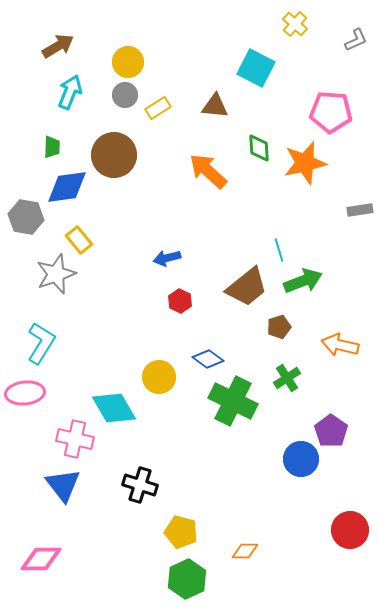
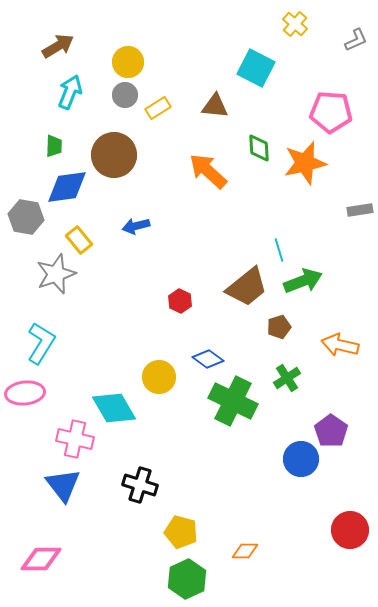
green trapezoid at (52, 147): moved 2 px right, 1 px up
blue arrow at (167, 258): moved 31 px left, 32 px up
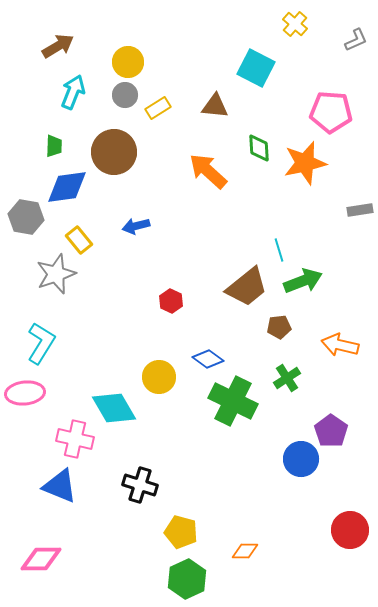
cyan arrow at (70, 92): moved 3 px right
brown circle at (114, 155): moved 3 px up
red hexagon at (180, 301): moved 9 px left
brown pentagon at (279, 327): rotated 10 degrees clockwise
blue triangle at (63, 485): moved 3 px left, 1 px down; rotated 30 degrees counterclockwise
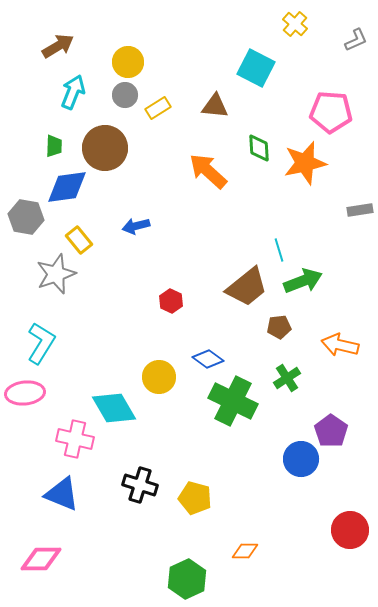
brown circle at (114, 152): moved 9 px left, 4 px up
blue triangle at (60, 486): moved 2 px right, 8 px down
yellow pentagon at (181, 532): moved 14 px right, 34 px up
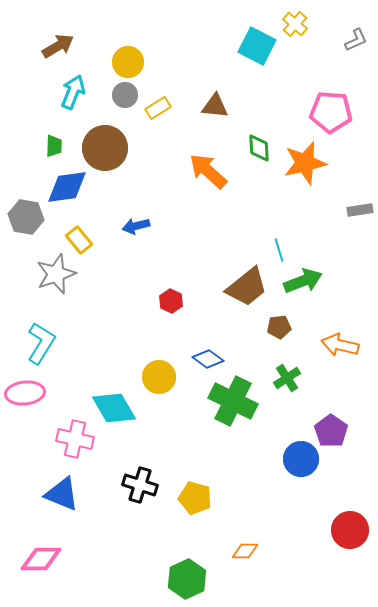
cyan square at (256, 68): moved 1 px right, 22 px up
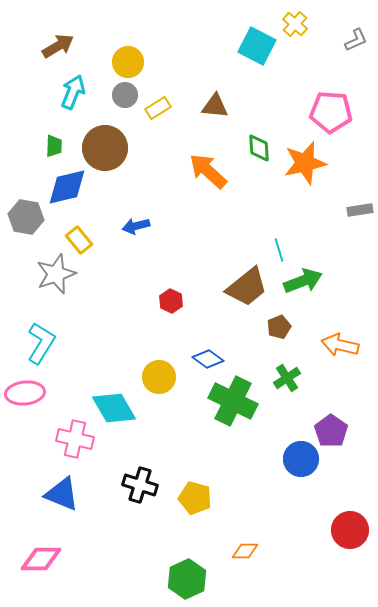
blue diamond at (67, 187): rotated 6 degrees counterclockwise
brown pentagon at (279, 327): rotated 15 degrees counterclockwise
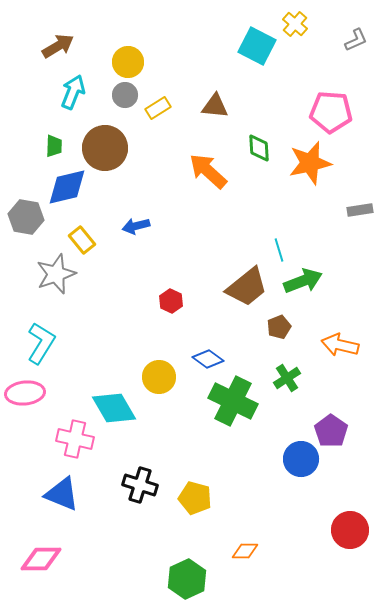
orange star at (305, 163): moved 5 px right
yellow rectangle at (79, 240): moved 3 px right
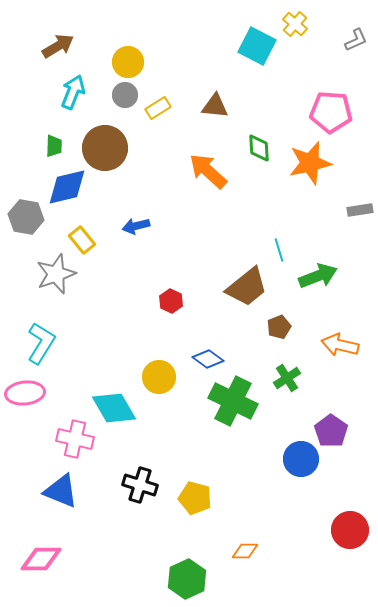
green arrow at (303, 281): moved 15 px right, 5 px up
blue triangle at (62, 494): moved 1 px left, 3 px up
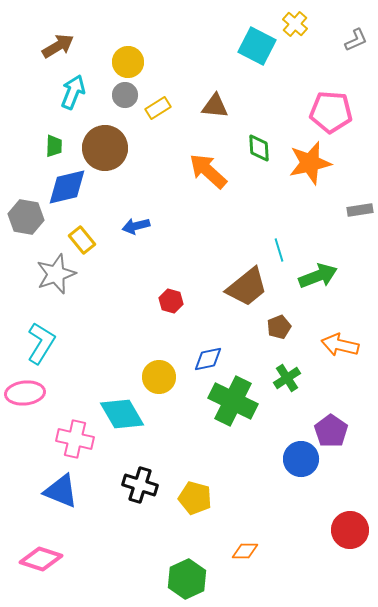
red hexagon at (171, 301): rotated 10 degrees counterclockwise
blue diamond at (208, 359): rotated 48 degrees counterclockwise
cyan diamond at (114, 408): moved 8 px right, 6 px down
pink diamond at (41, 559): rotated 18 degrees clockwise
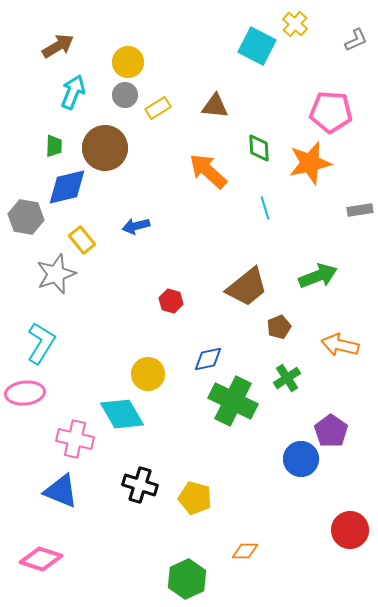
cyan line at (279, 250): moved 14 px left, 42 px up
yellow circle at (159, 377): moved 11 px left, 3 px up
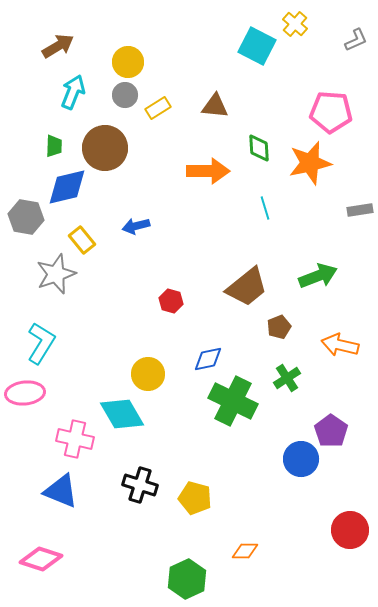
orange arrow at (208, 171): rotated 138 degrees clockwise
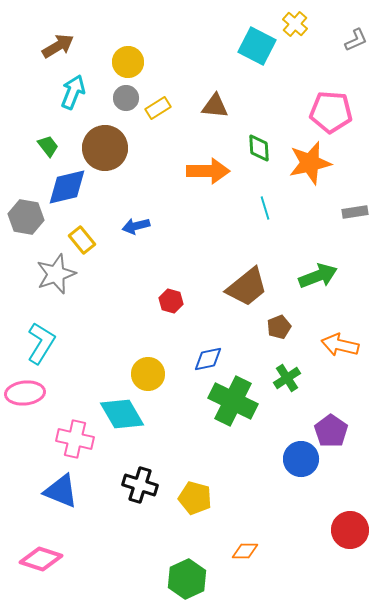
gray circle at (125, 95): moved 1 px right, 3 px down
green trapezoid at (54, 146): moved 6 px left; rotated 40 degrees counterclockwise
gray rectangle at (360, 210): moved 5 px left, 2 px down
